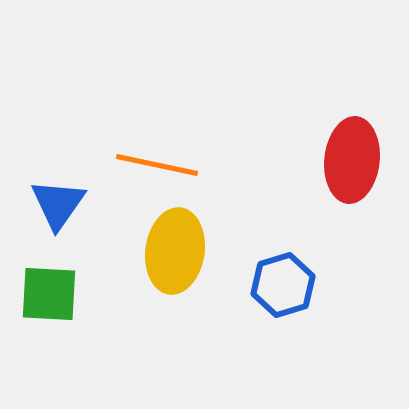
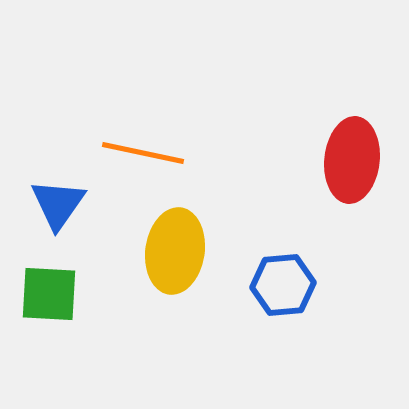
orange line: moved 14 px left, 12 px up
blue hexagon: rotated 12 degrees clockwise
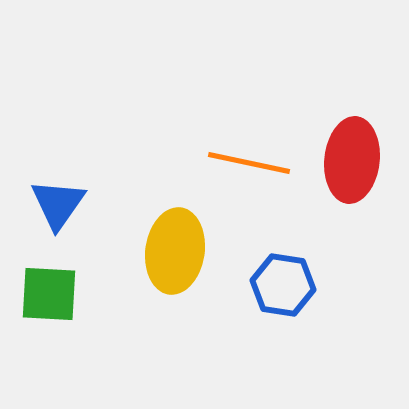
orange line: moved 106 px right, 10 px down
blue hexagon: rotated 14 degrees clockwise
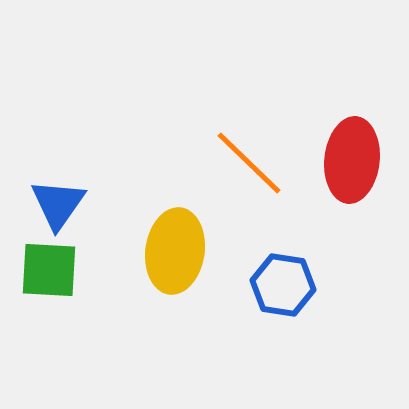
orange line: rotated 32 degrees clockwise
green square: moved 24 px up
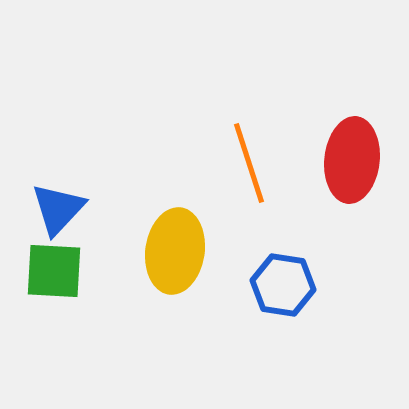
orange line: rotated 28 degrees clockwise
blue triangle: moved 5 px down; rotated 8 degrees clockwise
green square: moved 5 px right, 1 px down
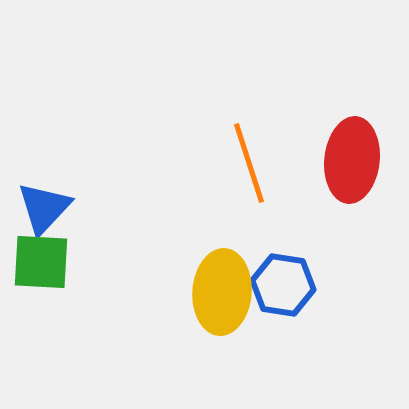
blue triangle: moved 14 px left, 1 px up
yellow ellipse: moved 47 px right, 41 px down; rotated 4 degrees counterclockwise
green square: moved 13 px left, 9 px up
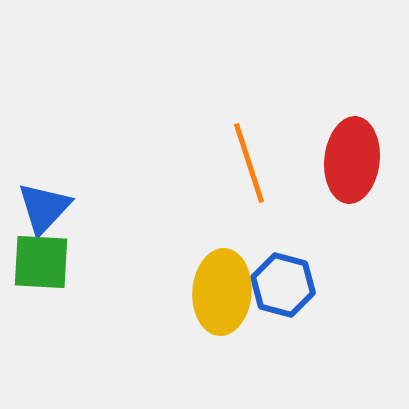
blue hexagon: rotated 6 degrees clockwise
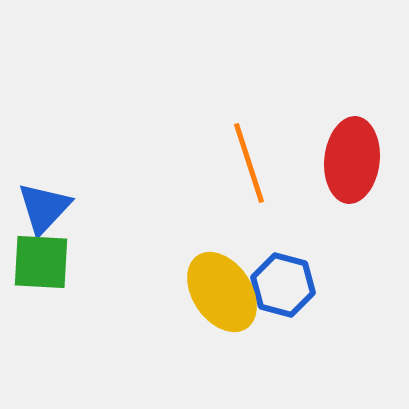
yellow ellipse: rotated 38 degrees counterclockwise
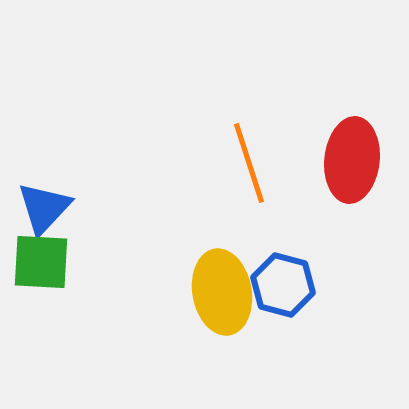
yellow ellipse: rotated 24 degrees clockwise
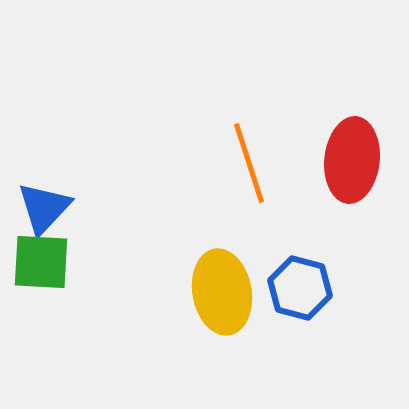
blue hexagon: moved 17 px right, 3 px down
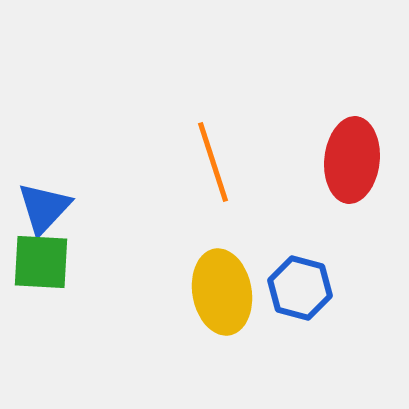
orange line: moved 36 px left, 1 px up
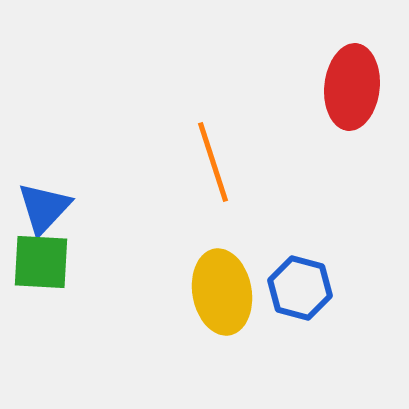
red ellipse: moved 73 px up
